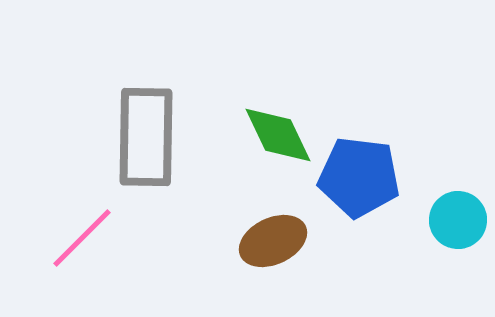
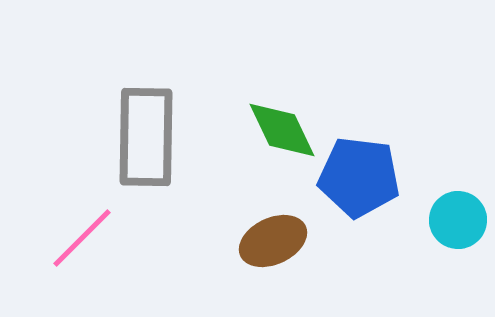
green diamond: moved 4 px right, 5 px up
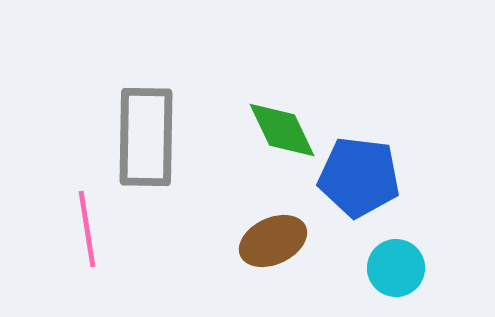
cyan circle: moved 62 px left, 48 px down
pink line: moved 5 px right, 9 px up; rotated 54 degrees counterclockwise
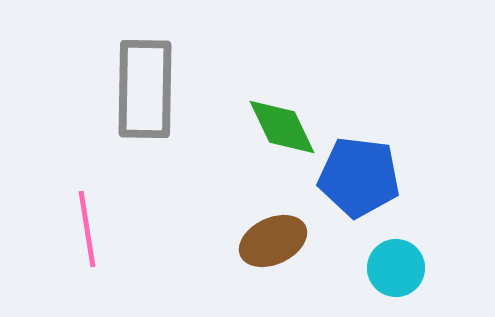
green diamond: moved 3 px up
gray rectangle: moved 1 px left, 48 px up
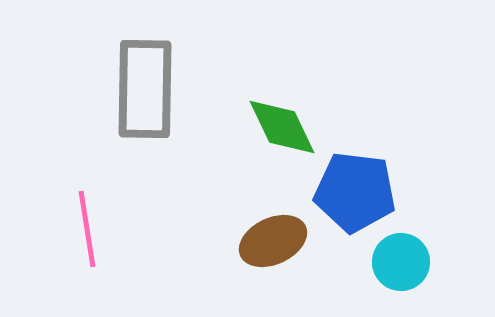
blue pentagon: moved 4 px left, 15 px down
cyan circle: moved 5 px right, 6 px up
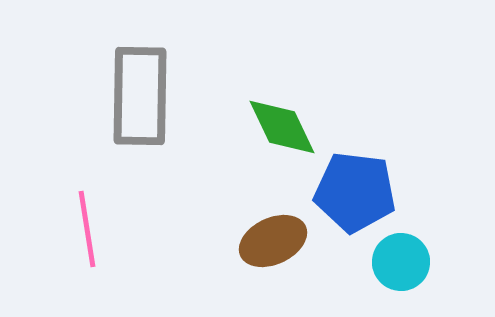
gray rectangle: moved 5 px left, 7 px down
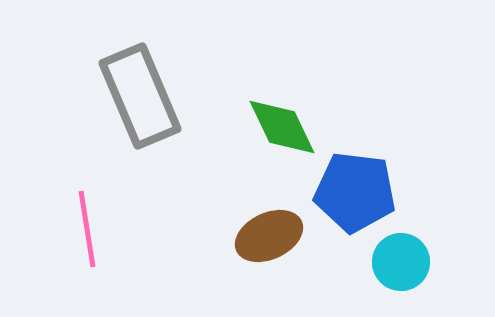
gray rectangle: rotated 24 degrees counterclockwise
brown ellipse: moved 4 px left, 5 px up
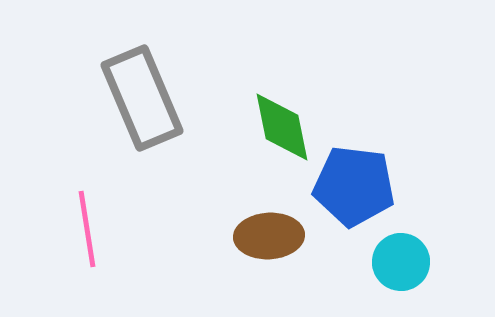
gray rectangle: moved 2 px right, 2 px down
green diamond: rotated 14 degrees clockwise
blue pentagon: moved 1 px left, 6 px up
brown ellipse: rotated 22 degrees clockwise
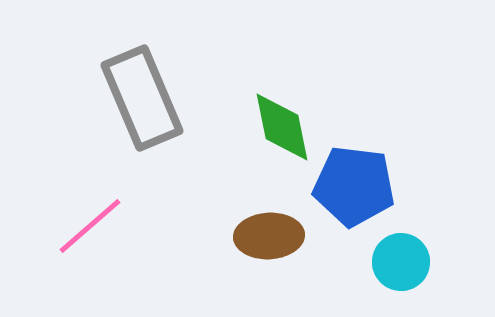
pink line: moved 3 px right, 3 px up; rotated 58 degrees clockwise
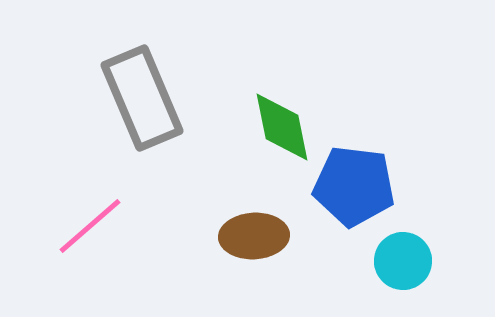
brown ellipse: moved 15 px left
cyan circle: moved 2 px right, 1 px up
